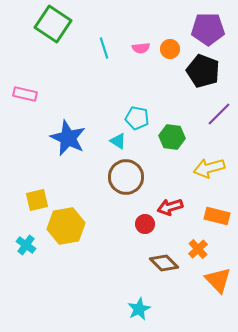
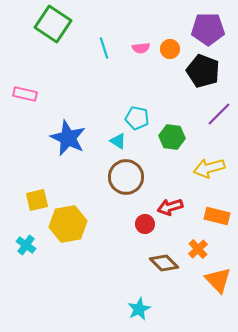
yellow hexagon: moved 2 px right, 2 px up
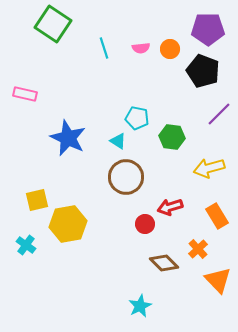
orange rectangle: rotated 45 degrees clockwise
cyan star: moved 1 px right, 3 px up
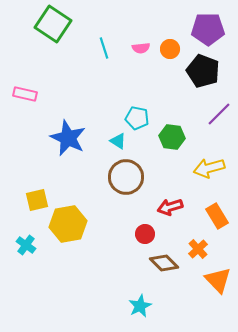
red circle: moved 10 px down
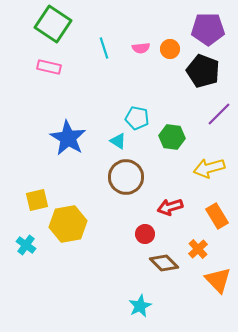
pink rectangle: moved 24 px right, 27 px up
blue star: rotated 6 degrees clockwise
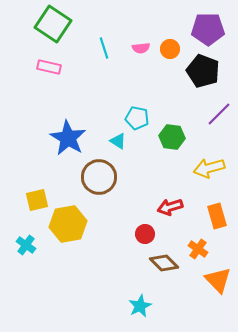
brown circle: moved 27 px left
orange rectangle: rotated 15 degrees clockwise
orange cross: rotated 12 degrees counterclockwise
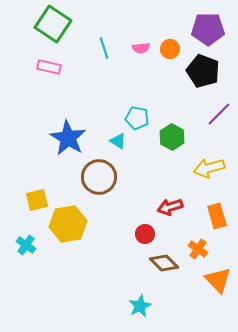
green hexagon: rotated 20 degrees clockwise
